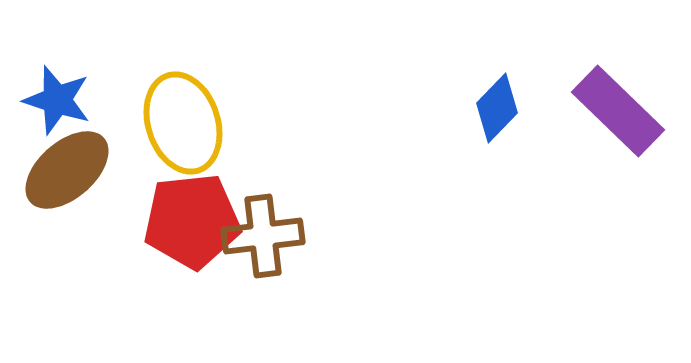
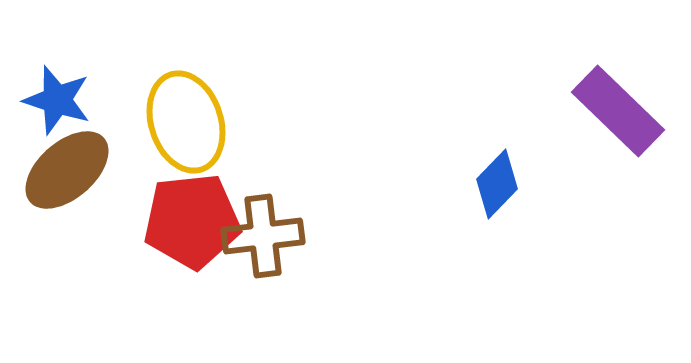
blue diamond: moved 76 px down
yellow ellipse: moved 3 px right, 1 px up
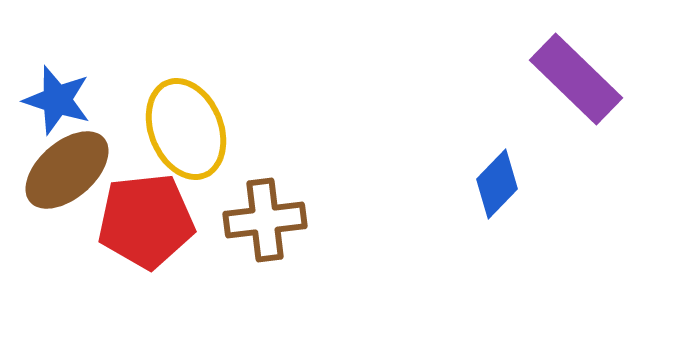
purple rectangle: moved 42 px left, 32 px up
yellow ellipse: moved 7 px down; rotated 4 degrees counterclockwise
red pentagon: moved 46 px left
brown cross: moved 2 px right, 16 px up
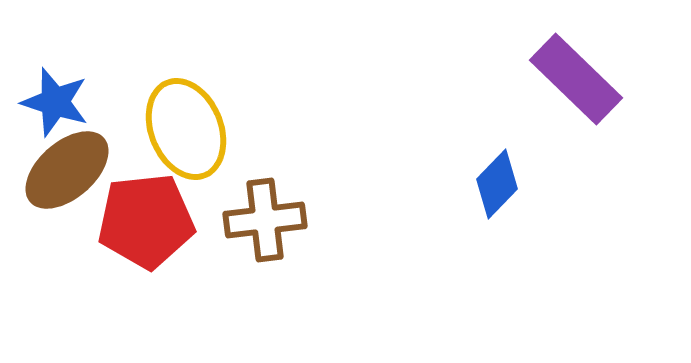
blue star: moved 2 px left, 2 px down
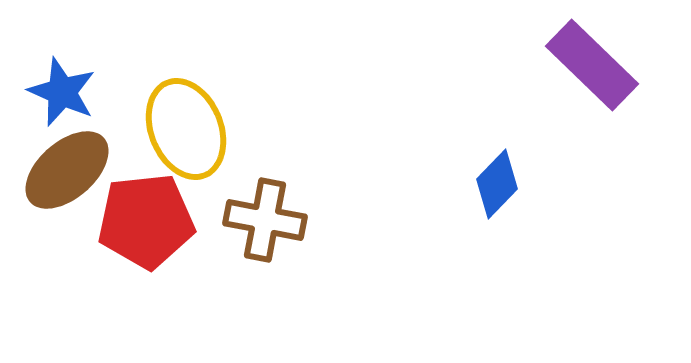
purple rectangle: moved 16 px right, 14 px up
blue star: moved 7 px right, 10 px up; rotated 6 degrees clockwise
brown cross: rotated 18 degrees clockwise
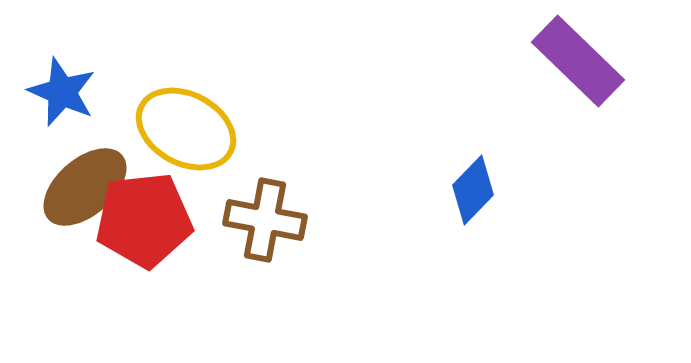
purple rectangle: moved 14 px left, 4 px up
yellow ellipse: rotated 40 degrees counterclockwise
brown ellipse: moved 18 px right, 17 px down
blue diamond: moved 24 px left, 6 px down
red pentagon: moved 2 px left, 1 px up
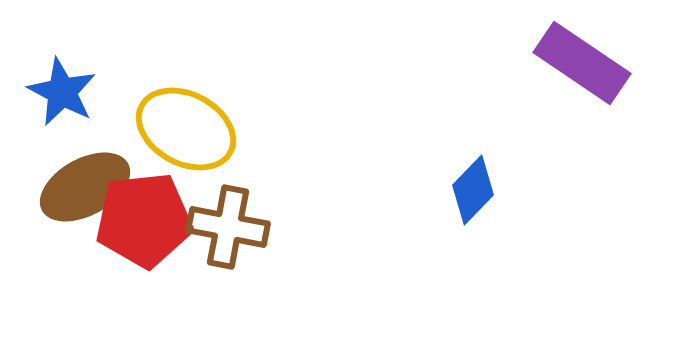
purple rectangle: moved 4 px right, 2 px down; rotated 10 degrees counterclockwise
blue star: rotated 4 degrees clockwise
brown ellipse: rotated 12 degrees clockwise
brown cross: moved 37 px left, 7 px down
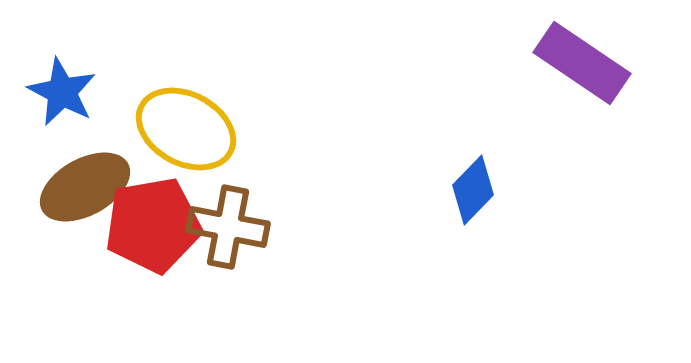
red pentagon: moved 9 px right, 5 px down; rotated 4 degrees counterclockwise
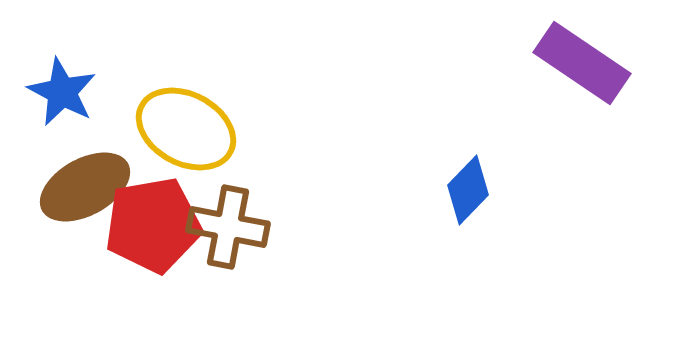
blue diamond: moved 5 px left
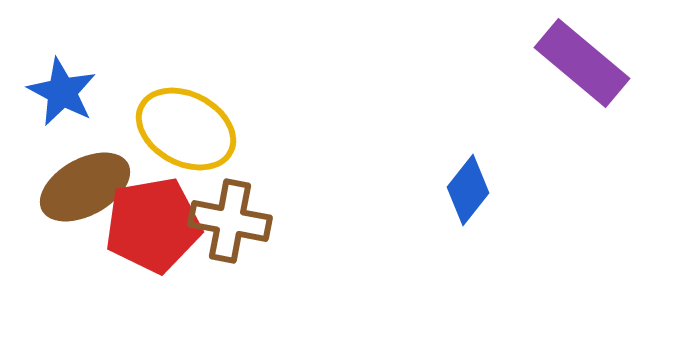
purple rectangle: rotated 6 degrees clockwise
blue diamond: rotated 6 degrees counterclockwise
brown cross: moved 2 px right, 6 px up
